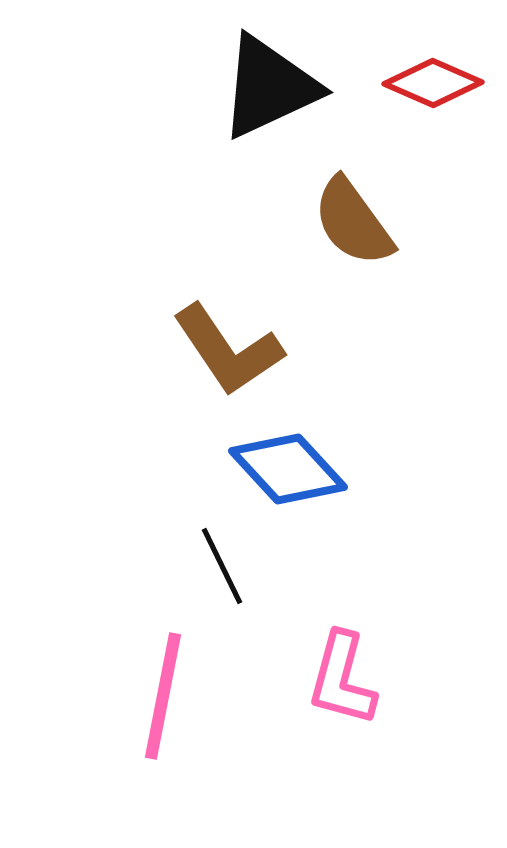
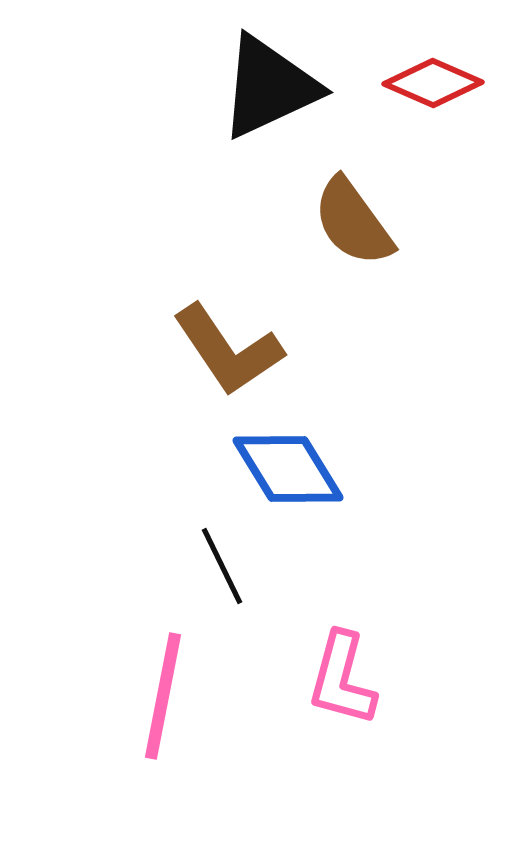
blue diamond: rotated 11 degrees clockwise
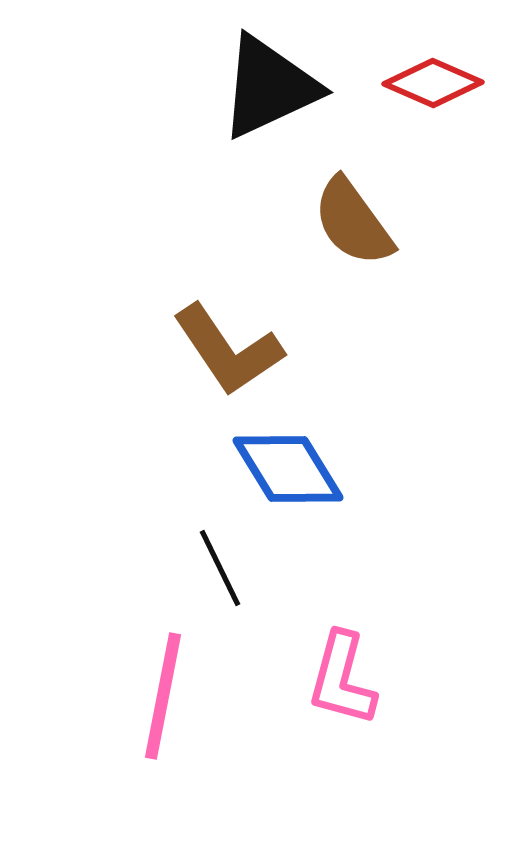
black line: moved 2 px left, 2 px down
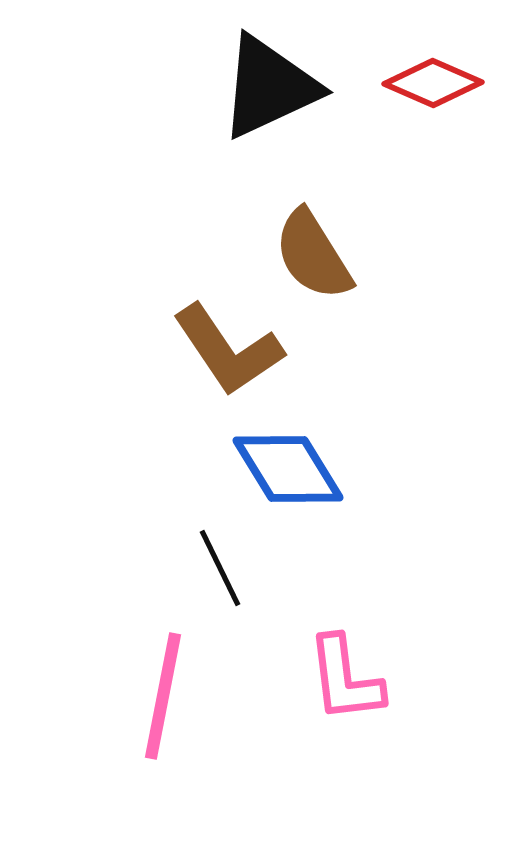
brown semicircle: moved 40 px left, 33 px down; rotated 4 degrees clockwise
pink L-shape: moved 3 px right; rotated 22 degrees counterclockwise
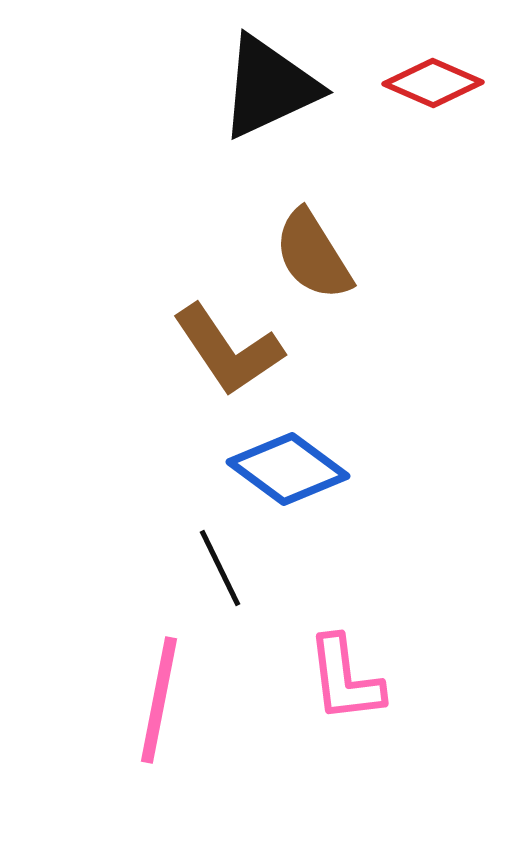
blue diamond: rotated 22 degrees counterclockwise
pink line: moved 4 px left, 4 px down
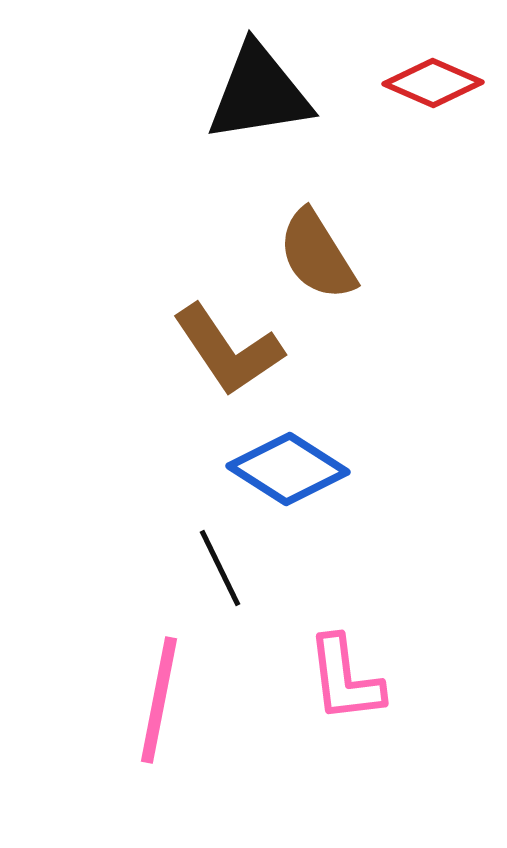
black triangle: moved 10 px left, 6 px down; rotated 16 degrees clockwise
brown semicircle: moved 4 px right
blue diamond: rotated 4 degrees counterclockwise
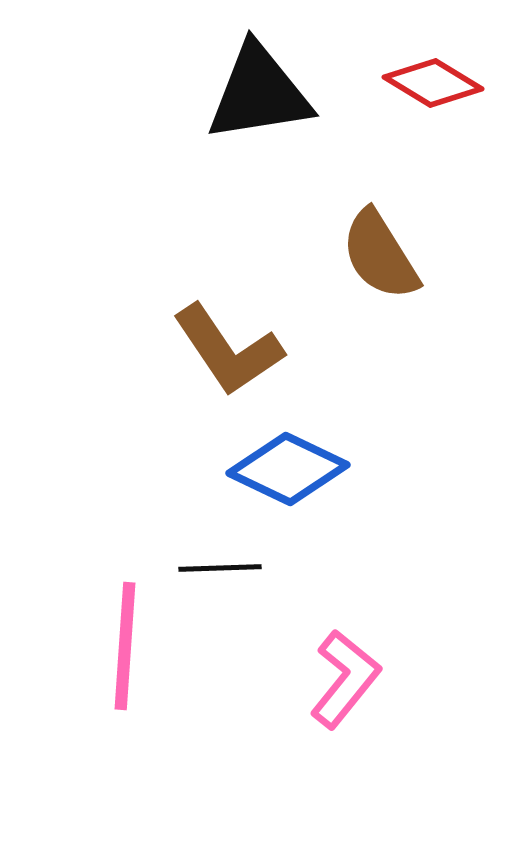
red diamond: rotated 8 degrees clockwise
brown semicircle: moved 63 px right
blue diamond: rotated 7 degrees counterclockwise
black line: rotated 66 degrees counterclockwise
pink L-shape: rotated 134 degrees counterclockwise
pink line: moved 34 px left, 54 px up; rotated 7 degrees counterclockwise
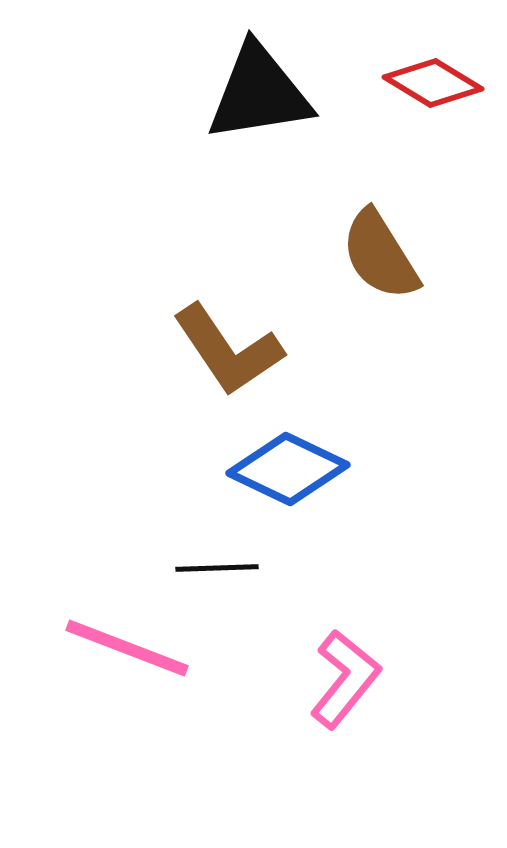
black line: moved 3 px left
pink line: moved 2 px right, 2 px down; rotated 73 degrees counterclockwise
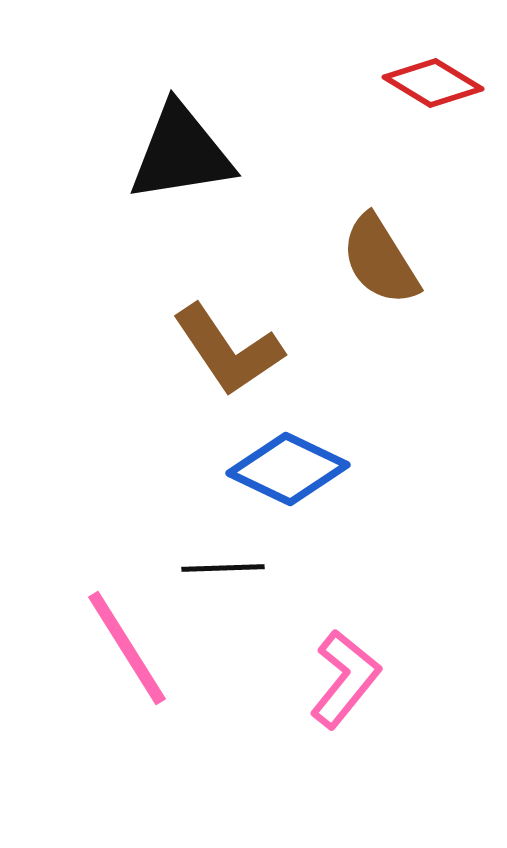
black triangle: moved 78 px left, 60 px down
brown semicircle: moved 5 px down
black line: moved 6 px right
pink line: rotated 37 degrees clockwise
